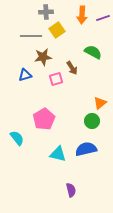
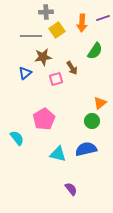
orange arrow: moved 8 px down
green semicircle: moved 2 px right, 1 px up; rotated 96 degrees clockwise
blue triangle: moved 2 px up; rotated 24 degrees counterclockwise
purple semicircle: moved 1 px up; rotated 24 degrees counterclockwise
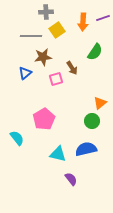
orange arrow: moved 1 px right, 1 px up
green semicircle: moved 1 px down
purple semicircle: moved 10 px up
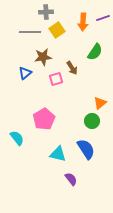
gray line: moved 1 px left, 4 px up
blue semicircle: rotated 70 degrees clockwise
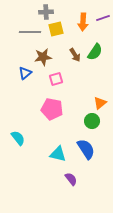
yellow square: moved 1 px left, 1 px up; rotated 21 degrees clockwise
brown arrow: moved 3 px right, 13 px up
pink pentagon: moved 8 px right, 10 px up; rotated 30 degrees counterclockwise
cyan semicircle: moved 1 px right
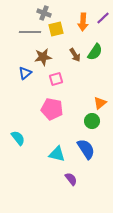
gray cross: moved 2 px left, 1 px down; rotated 24 degrees clockwise
purple line: rotated 24 degrees counterclockwise
cyan triangle: moved 1 px left
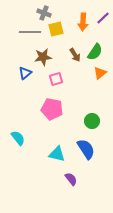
orange triangle: moved 30 px up
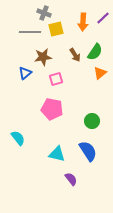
blue semicircle: moved 2 px right, 2 px down
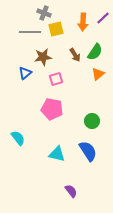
orange triangle: moved 2 px left, 1 px down
purple semicircle: moved 12 px down
